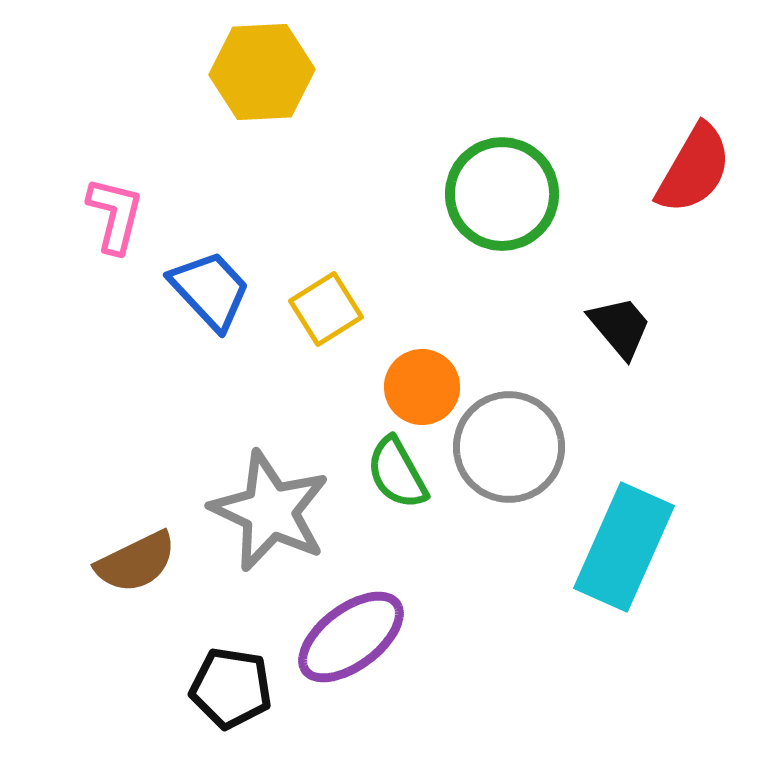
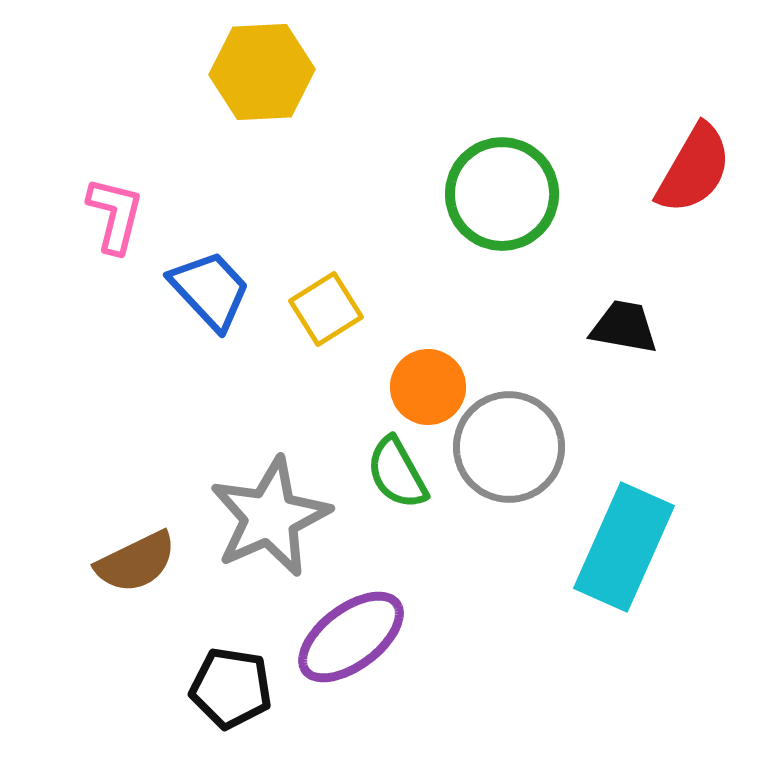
black trapezoid: moved 4 px right; rotated 40 degrees counterclockwise
orange circle: moved 6 px right
gray star: moved 6 px down; rotated 23 degrees clockwise
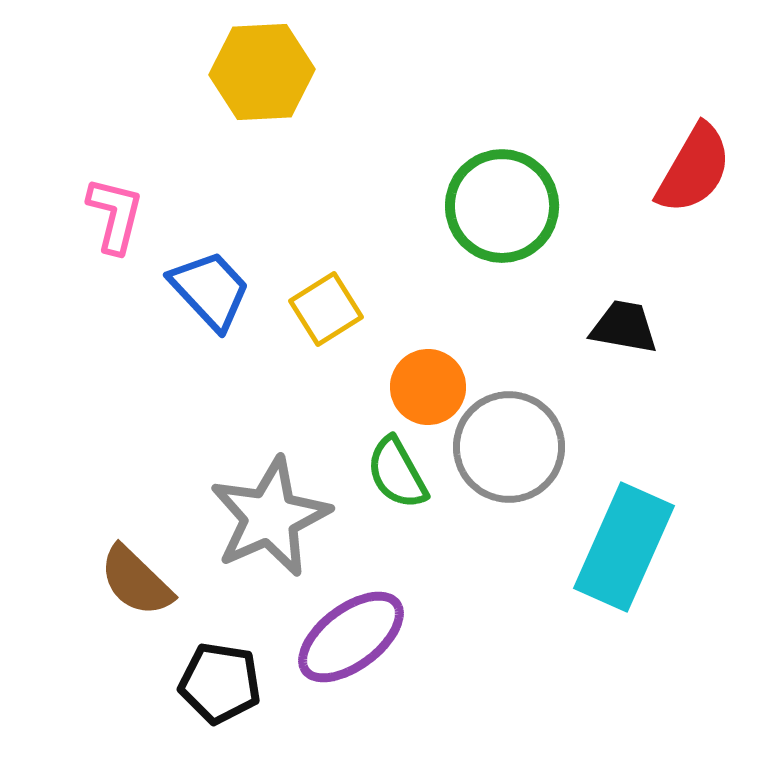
green circle: moved 12 px down
brown semicircle: moved 19 px down; rotated 70 degrees clockwise
black pentagon: moved 11 px left, 5 px up
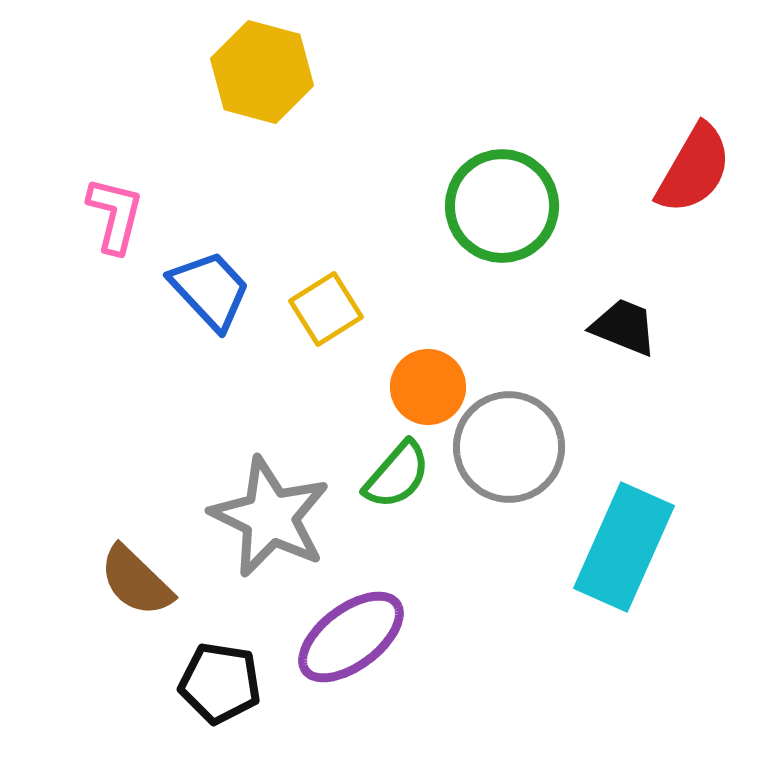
yellow hexagon: rotated 18 degrees clockwise
black trapezoid: rotated 12 degrees clockwise
green semicircle: moved 2 px down; rotated 110 degrees counterclockwise
gray star: rotated 22 degrees counterclockwise
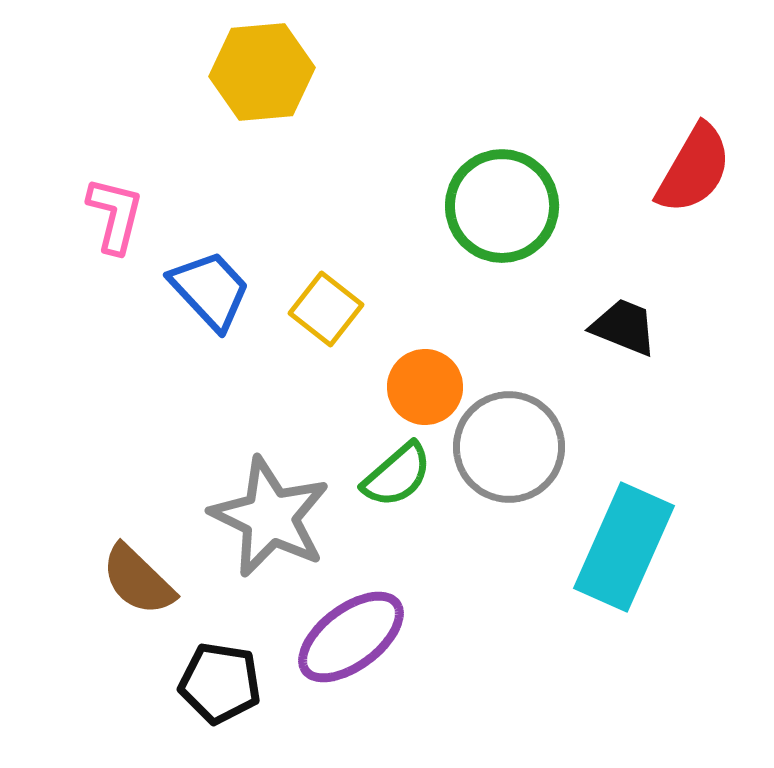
yellow hexagon: rotated 20 degrees counterclockwise
yellow square: rotated 20 degrees counterclockwise
orange circle: moved 3 px left
green semicircle: rotated 8 degrees clockwise
brown semicircle: moved 2 px right, 1 px up
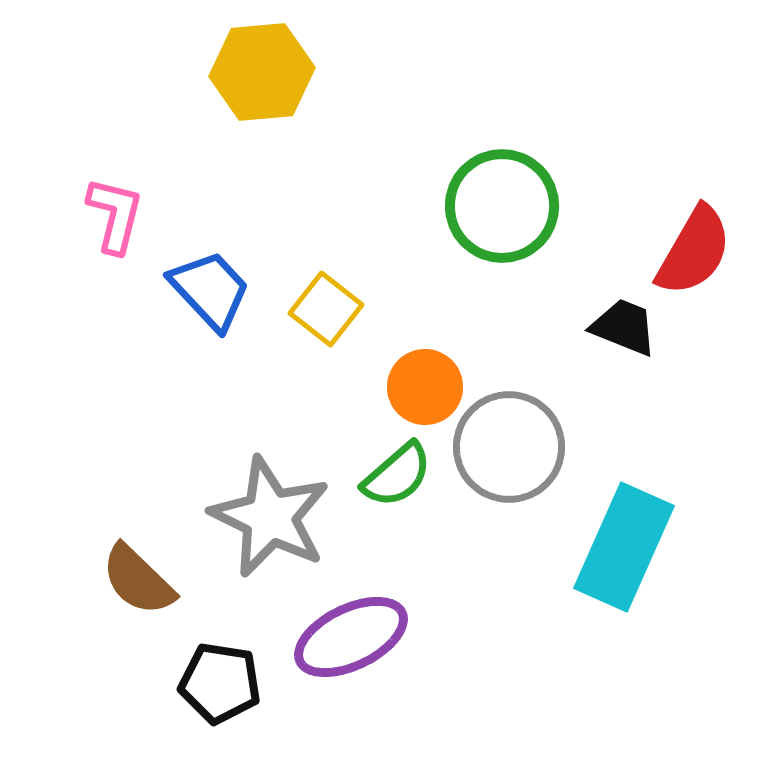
red semicircle: moved 82 px down
purple ellipse: rotated 11 degrees clockwise
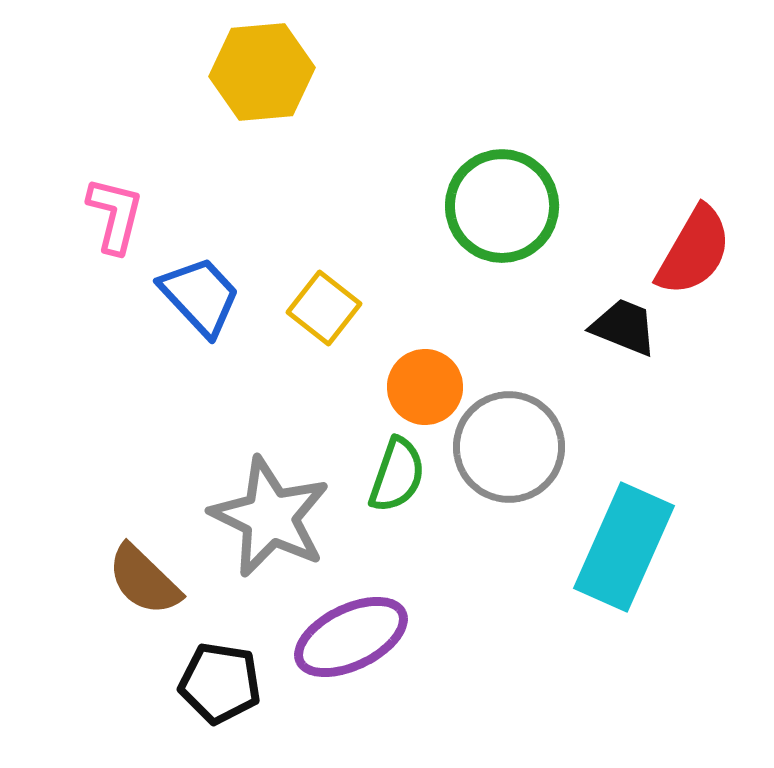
blue trapezoid: moved 10 px left, 6 px down
yellow square: moved 2 px left, 1 px up
green semicircle: rotated 30 degrees counterclockwise
brown semicircle: moved 6 px right
